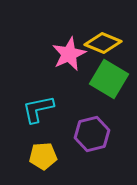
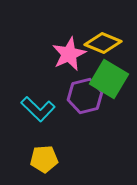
cyan L-shape: rotated 124 degrees counterclockwise
purple hexagon: moved 7 px left, 38 px up
yellow pentagon: moved 1 px right, 3 px down
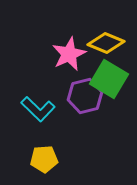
yellow diamond: moved 3 px right
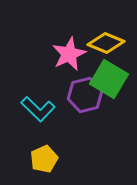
purple hexagon: moved 1 px up
yellow pentagon: rotated 20 degrees counterclockwise
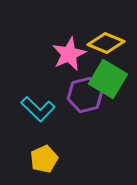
green square: moved 1 px left
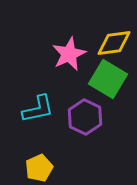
yellow diamond: moved 8 px right; rotated 30 degrees counterclockwise
purple hexagon: moved 22 px down; rotated 20 degrees counterclockwise
cyan L-shape: rotated 56 degrees counterclockwise
yellow pentagon: moved 5 px left, 9 px down
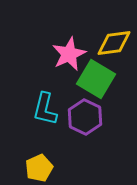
green square: moved 12 px left
cyan L-shape: moved 7 px right; rotated 116 degrees clockwise
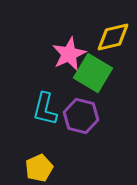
yellow diamond: moved 1 px left, 6 px up; rotated 6 degrees counterclockwise
green square: moved 3 px left, 6 px up
purple hexagon: moved 4 px left, 1 px up; rotated 12 degrees counterclockwise
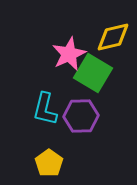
purple hexagon: rotated 16 degrees counterclockwise
yellow pentagon: moved 10 px right, 5 px up; rotated 12 degrees counterclockwise
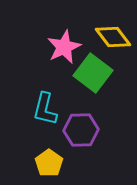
yellow diamond: rotated 66 degrees clockwise
pink star: moved 5 px left, 7 px up
green square: rotated 6 degrees clockwise
purple hexagon: moved 14 px down
